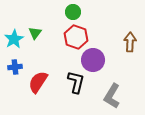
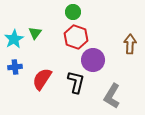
brown arrow: moved 2 px down
red semicircle: moved 4 px right, 3 px up
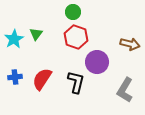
green triangle: moved 1 px right, 1 px down
brown arrow: rotated 102 degrees clockwise
purple circle: moved 4 px right, 2 px down
blue cross: moved 10 px down
gray L-shape: moved 13 px right, 6 px up
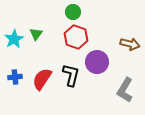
black L-shape: moved 5 px left, 7 px up
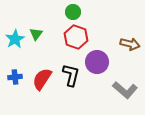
cyan star: moved 1 px right
gray L-shape: rotated 80 degrees counterclockwise
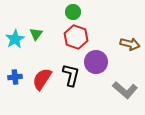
purple circle: moved 1 px left
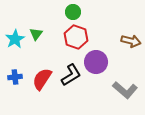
brown arrow: moved 1 px right, 3 px up
black L-shape: rotated 45 degrees clockwise
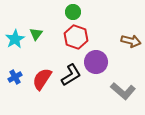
blue cross: rotated 24 degrees counterclockwise
gray L-shape: moved 2 px left, 1 px down
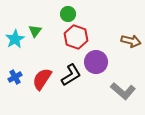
green circle: moved 5 px left, 2 px down
green triangle: moved 1 px left, 3 px up
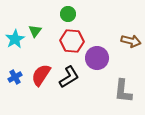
red hexagon: moved 4 px left, 4 px down; rotated 15 degrees counterclockwise
purple circle: moved 1 px right, 4 px up
black L-shape: moved 2 px left, 2 px down
red semicircle: moved 1 px left, 4 px up
gray L-shape: rotated 55 degrees clockwise
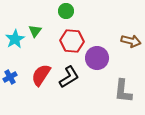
green circle: moved 2 px left, 3 px up
blue cross: moved 5 px left
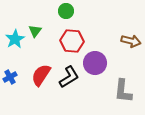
purple circle: moved 2 px left, 5 px down
